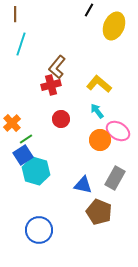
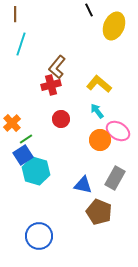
black line: rotated 56 degrees counterclockwise
blue circle: moved 6 px down
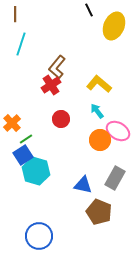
red cross: rotated 18 degrees counterclockwise
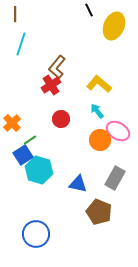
green line: moved 4 px right, 1 px down
cyan hexagon: moved 3 px right, 1 px up
blue triangle: moved 5 px left, 1 px up
blue circle: moved 3 px left, 2 px up
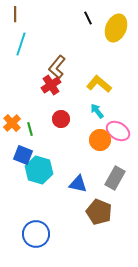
black line: moved 1 px left, 8 px down
yellow ellipse: moved 2 px right, 2 px down
green line: moved 11 px up; rotated 72 degrees counterclockwise
blue square: rotated 36 degrees counterclockwise
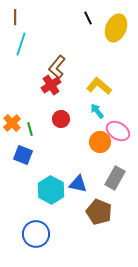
brown line: moved 3 px down
yellow L-shape: moved 2 px down
orange circle: moved 2 px down
cyan hexagon: moved 12 px right, 20 px down; rotated 12 degrees clockwise
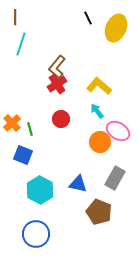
red cross: moved 6 px right, 1 px up
cyan hexagon: moved 11 px left
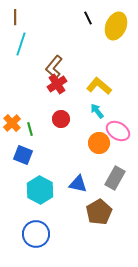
yellow ellipse: moved 2 px up
brown L-shape: moved 3 px left
orange circle: moved 1 px left, 1 px down
brown pentagon: rotated 20 degrees clockwise
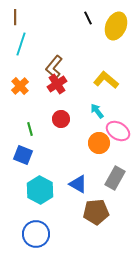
yellow L-shape: moved 7 px right, 6 px up
orange cross: moved 8 px right, 37 px up
blue triangle: rotated 18 degrees clockwise
brown pentagon: moved 3 px left; rotated 25 degrees clockwise
